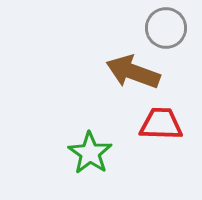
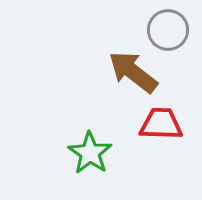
gray circle: moved 2 px right, 2 px down
brown arrow: rotated 18 degrees clockwise
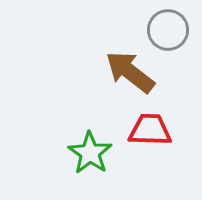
brown arrow: moved 3 px left
red trapezoid: moved 11 px left, 6 px down
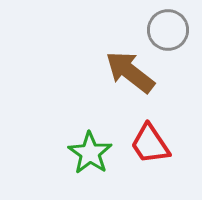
red trapezoid: moved 14 px down; rotated 126 degrees counterclockwise
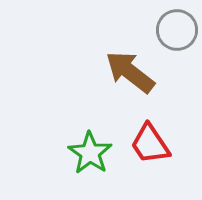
gray circle: moved 9 px right
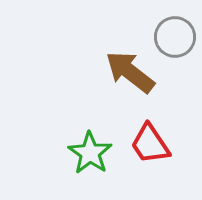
gray circle: moved 2 px left, 7 px down
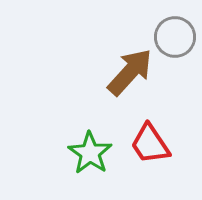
brown arrow: rotated 94 degrees clockwise
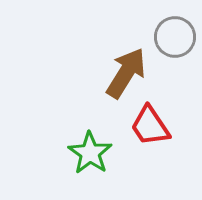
brown arrow: moved 4 px left, 1 px down; rotated 10 degrees counterclockwise
red trapezoid: moved 18 px up
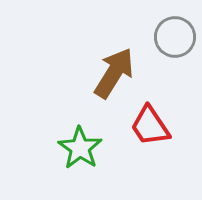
brown arrow: moved 12 px left
green star: moved 10 px left, 5 px up
